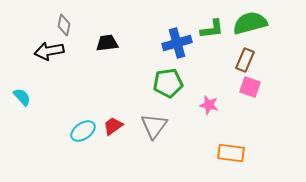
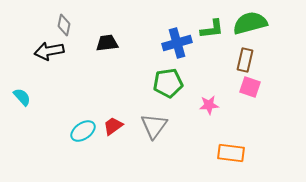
brown rectangle: rotated 10 degrees counterclockwise
pink star: rotated 18 degrees counterclockwise
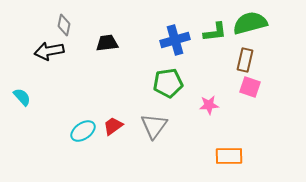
green L-shape: moved 3 px right, 3 px down
blue cross: moved 2 px left, 3 px up
orange rectangle: moved 2 px left, 3 px down; rotated 8 degrees counterclockwise
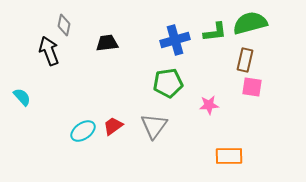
black arrow: rotated 80 degrees clockwise
pink square: moved 2 px right; rotated 10 degrees counterclockwise
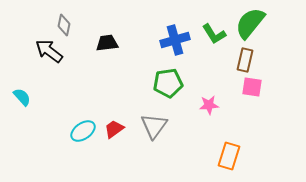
green semicircle: rotated 36 degrees counterclockwise
green L-shape: moved 1 px left, 2 px down; rotated 65 degrees clockwise
black arrow: rotated 32 degrees counterclockwise
red trapezoid: moved 1 px right, 3 px down
orange rectangle: rotated 72 degrees counterclockwise
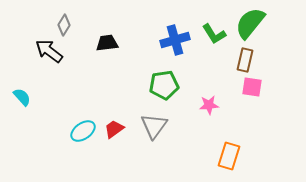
gray diamond: rotated 20 degrees clockwise
green pentagon: moved 4 px left, 2 px down
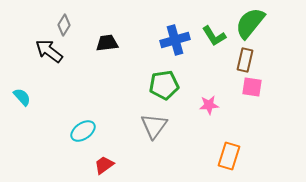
green L-shape: moved 2 px down
red trapezoid: moved 10 px left, 36 px down
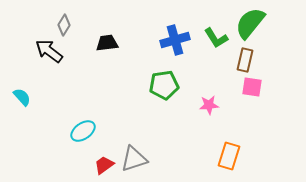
green L-shape: moved 2 px right, 2 px down
gray triangle: moved 20 px left, 33 px down; rotated 36 degrees clockwise
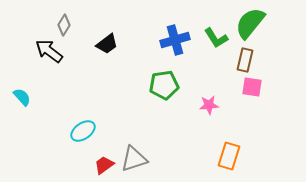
black trapezoid: moved 1 px down; rotated 150 degrees clockwise
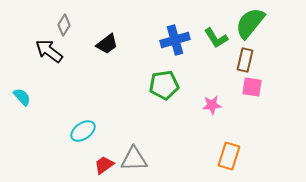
pink star: moved 3 px right
gray triangle: rotated 16 degrees clockwise
